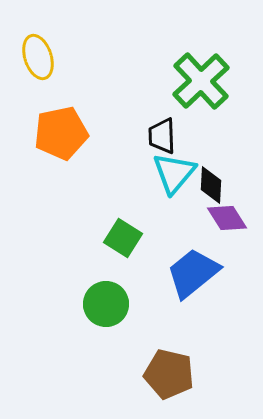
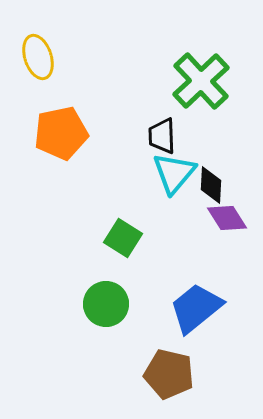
blue trapezoid: moved 3 px right, 35 px down
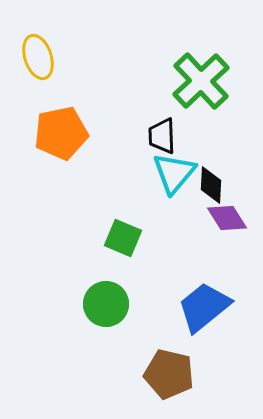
green square: rotated 9 degrees counterclockwise
blue trapezoid: moved 8 px right, 1 px up
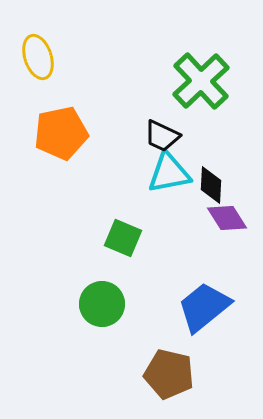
black trapezoid: rotated 63 degrees counterclockwise
cyan triangle: moved 5 px left; rotated 39 degrees clockwise
green circle: moved 4 px left
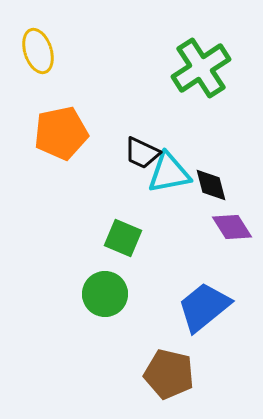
yellow ellipse: moved 6 px up
green cross: moved 13 px up; rotated 10 degrees clockwise
black trapezoid: moved 20 px left, 17 px down
black diamond: rotated 18 degrees counterclockwise
purple diamond: moved 5 px right, 9 px down
green circle: moved 3 px right, 10 px up
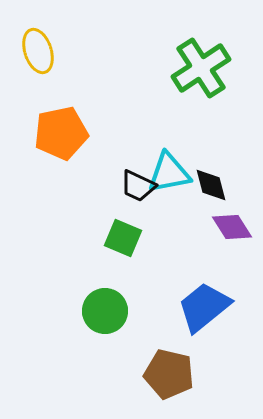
black trapezoid: moved 4 px left, 33 px down
green circle: moved 17 px down
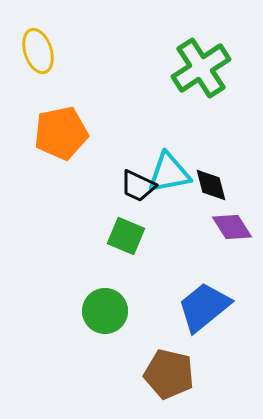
green square: moved 3 px right, 2 px up
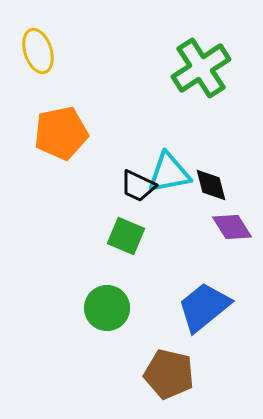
green circle: moved 2 px right, 3 px up
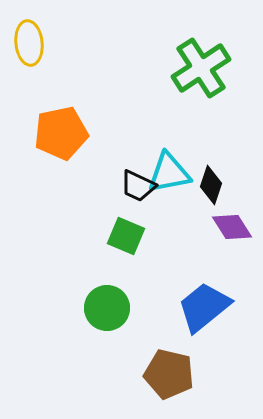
yellow ellipse: moved 9 px left, 8 px up; rotated 12 degrees clockwise
black diamond: rotated 33 degrees clockwise
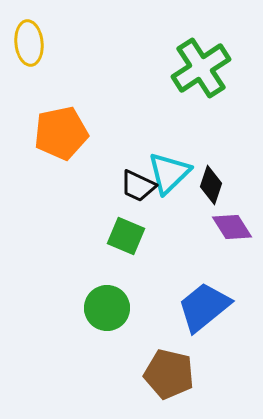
cyan triangle: rotated 33 degrees counterclockwise
